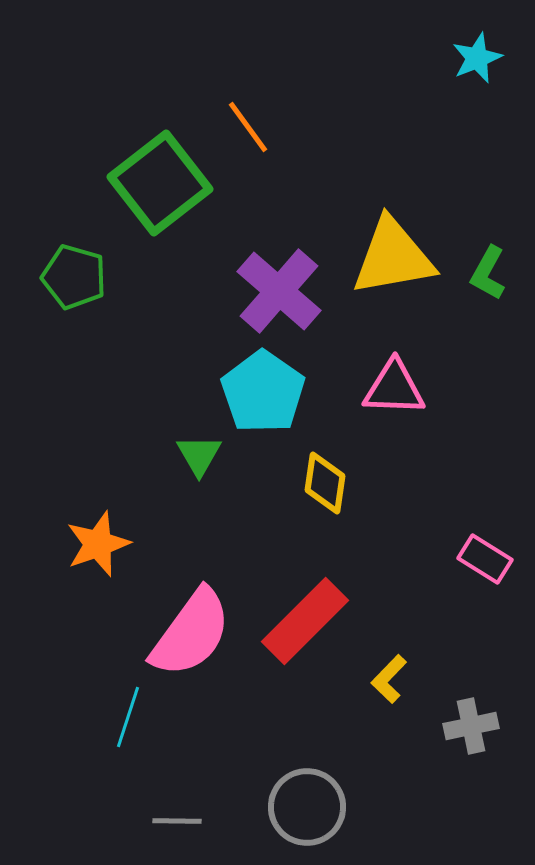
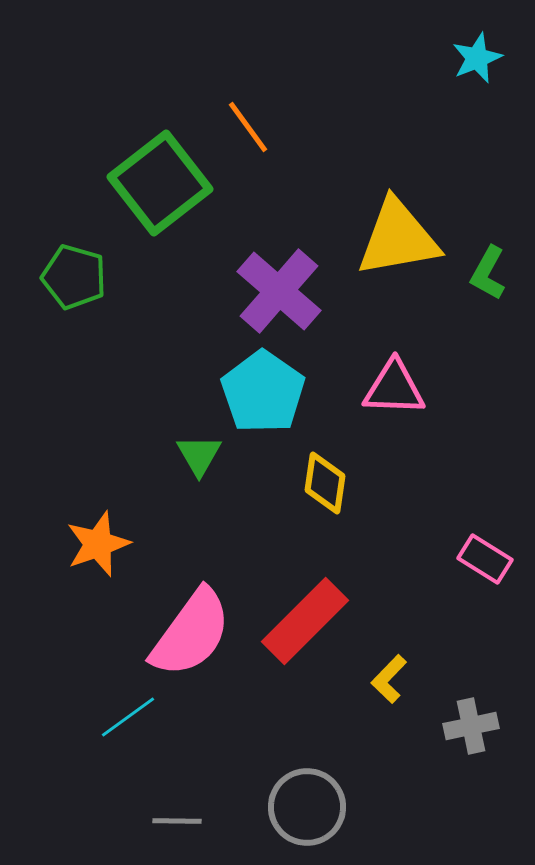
yellow triangle: moved 5 px right, 19 px up
cyan line: rotated 36 degrees clockwise
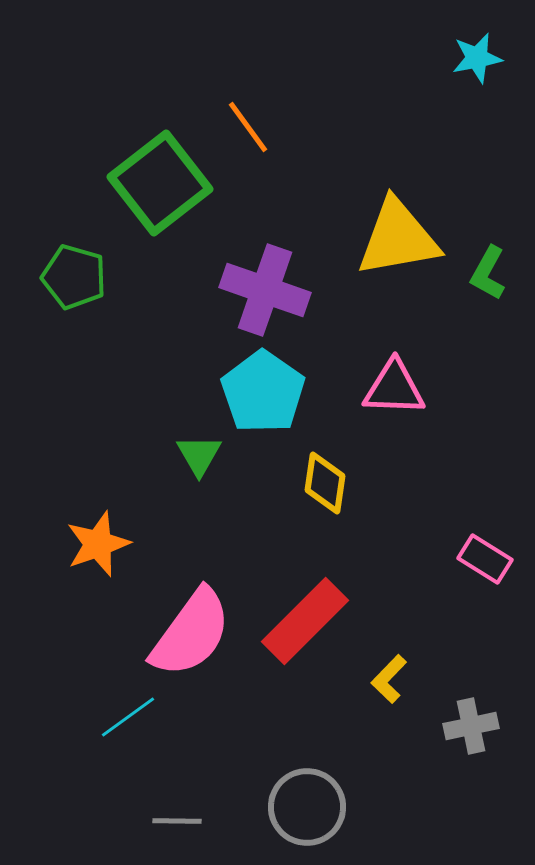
cyan star: rotated 12 degrees clockwise
purple cross: moved 14 px left, 1 px up; rotated 22 degrees counterclockwise
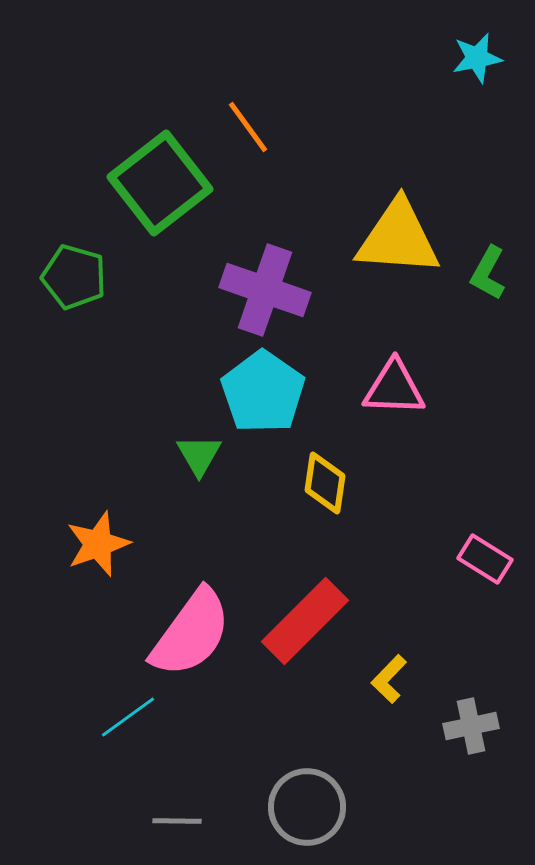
yellow triangle: rotated 14 degrees clockwise
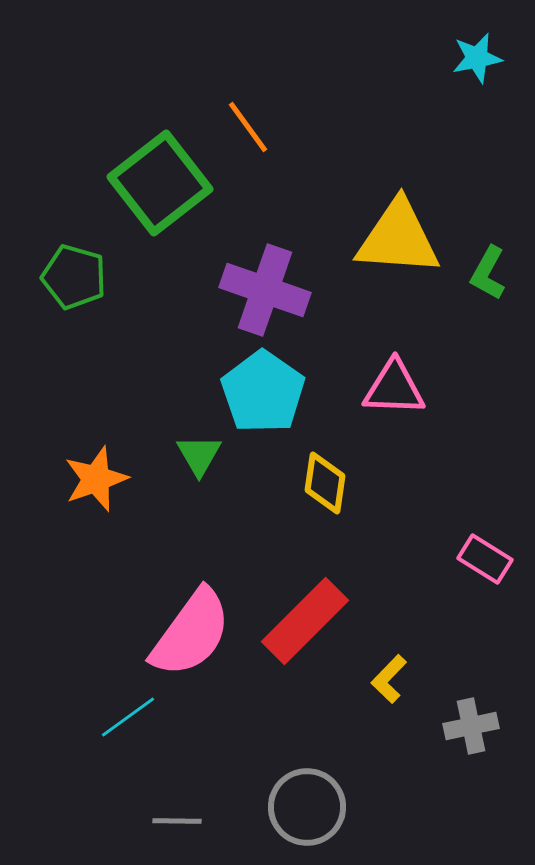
orange star: moved 2 px left, 65 px up
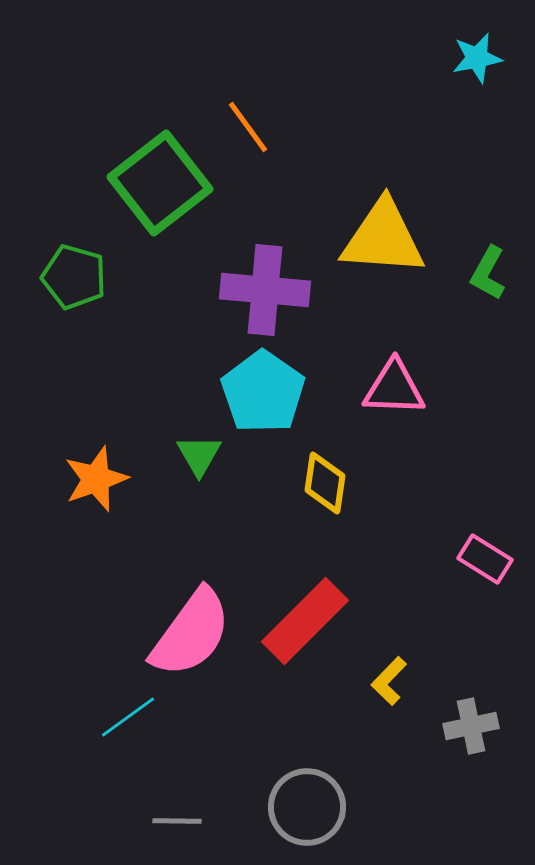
yellow triangle: moved 15 px left
purple cross: rotated 14 degrees counterclockwise
yellow L-shape: moved 2 px down
